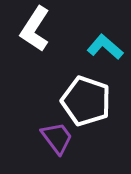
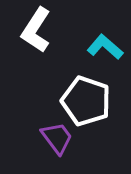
white L-shape: moved 1 px right, 1 px down
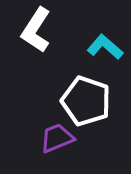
purple trapezoid: rotated 75 degrees counterclockwise
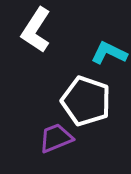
cyan L-shape: moved 4 px right, 6 px down; rotated 15 degrees counterclockwise
purple trapezoid: moved 1 px left
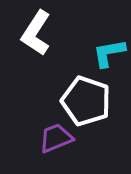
white L-shape: moved 3 px down
cyan L-shape: rotated 36 degrees counterclockwise
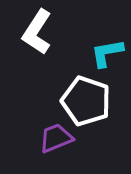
white L-shape: moved 1 px right, 1 px up
cyan L-shape: moved 2 px left
